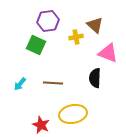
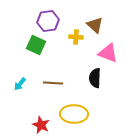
yellow cross: rotated 16 degrees clockwise
yellow ellipse: moved 1 px right; rotated 12 degrees clockwise
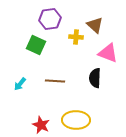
purple hexagon: moved 2 px right, 2 px up
brown line: moved 2 px right, 2 px up
yellow ellipse: moved 2 px right, 6 px down
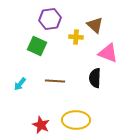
green square: moved 1 px right, 1 px down
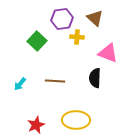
purple hexagon: moved 12 px right
brown triangle: moved 7 px up
yellow cross: moved 1 px right
green square: moved 5 px up; rotated 18 degrees clockwise
red star: moved 5 px left; rotated 24 degrees clockwise
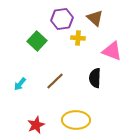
yellow cross: moved 1 px right, 1 px down
pink triangle: moved 4 px right, 2 px up
brown line: rotated 48 degrees counterclockwise
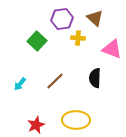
pink triangle: moved 2 px up
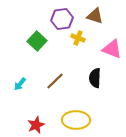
brown triangle: moved 2 px up; rotated 24 degrees counterclockwise
yellow cross: rotated 16 degrees clockwise
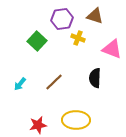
brown line: moved 1 px left, 1 px down
red star: moved 2 px right; rotated 12 degrees clockwise
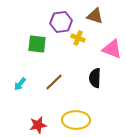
purple hexagon: moved 1 px left, 3 px down
green square: moved 3 px down; rotated 36 degrees counterclockwise
